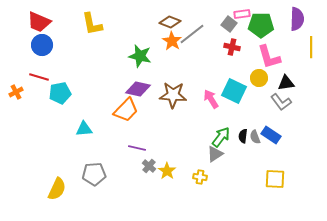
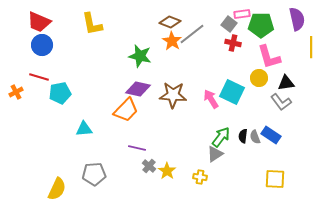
purple semicircle: rotated 15 degrees counterclockwise
red cross: moved 1 px right, 4 px up
cyan square: moved 2 px left, 1 px down
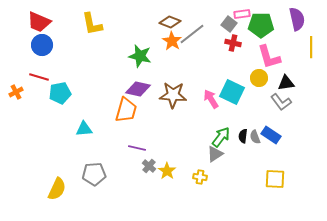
orange trapezoid: rotated 28 degrees counterclockwise
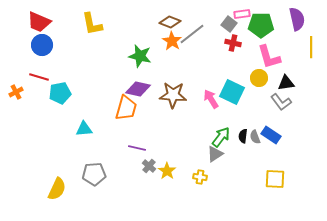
orange trapezoid: moved 2 px up
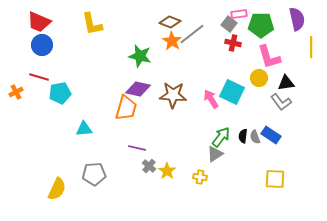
pink rectangle: moved 3 px left
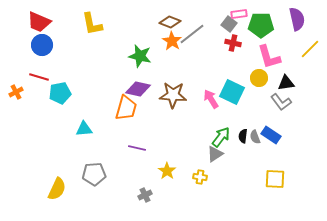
yellow line: moved 1 px left, 2 px down; rotated 45 degrees clockwise
gray cross: moved 4 px left, 29 px down; rotated 24 degrees clockwise
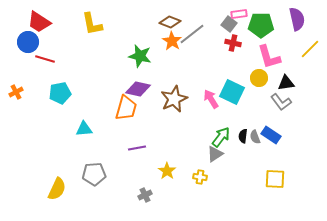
red trapezoid: rotated 10 degrees clockwise
blue circle: moved 14 px left, 3 px up
red line: moved 6 px right, 18 px up
brown star: moved 1 px right, 4 px down; rotated 28 degrees counterclockwise
purple line: rotated 24 degrees counterclockwise
